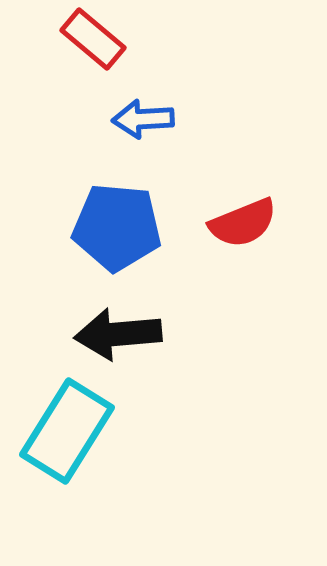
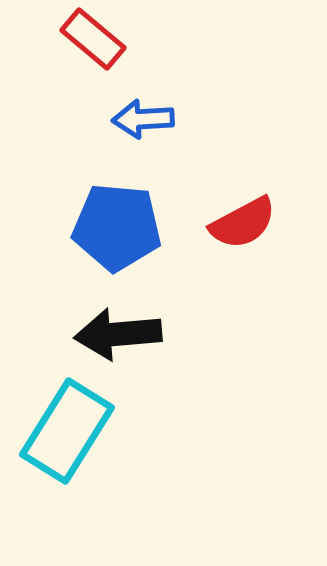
red semicircle: rotated 6 degrees counterclockwise
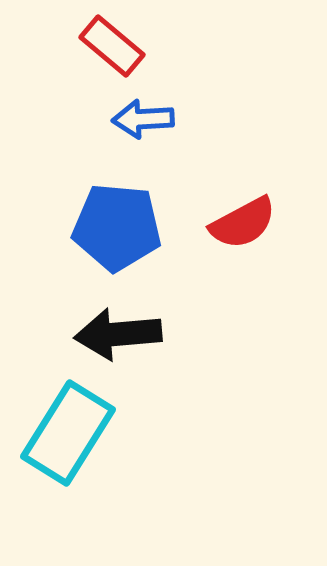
red rectangle: moved 19 px right, 7 px down
cyan rectangle: moved 1 px right, 2 px down
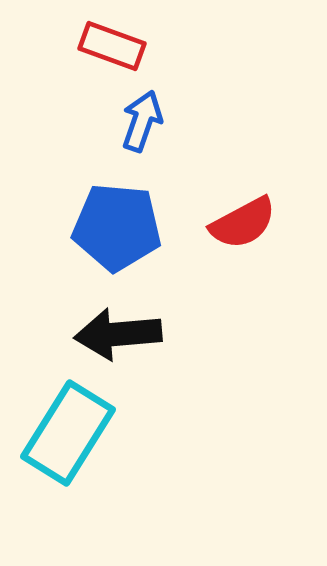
red rectangle: rotated 20 degrees counterclockwise
blue arrow: moved 1 px left, 2 px down; rotated 112 degrees clockwise
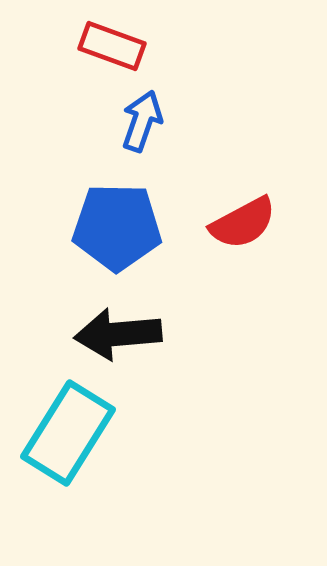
blue pentagon: rotated 4 degrees counterclockwise
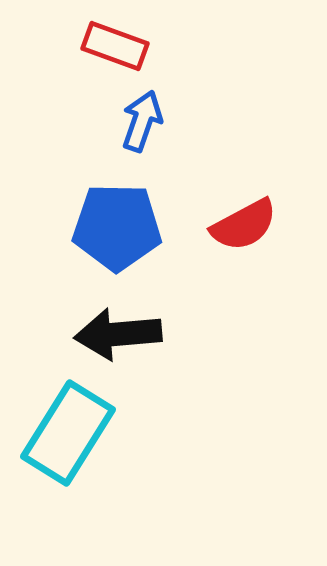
red rectangle: moved 3 px right
red semicircle: moved 1 px right, 2 px down
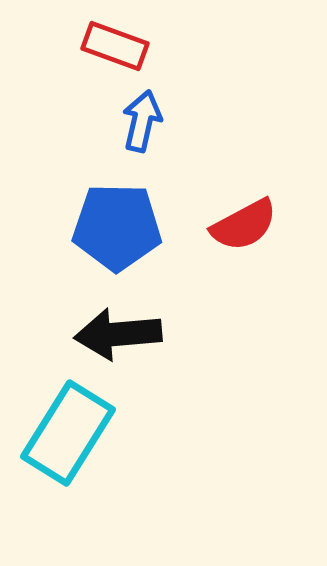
blue arrow: rotated 6 degrees counterclockwise
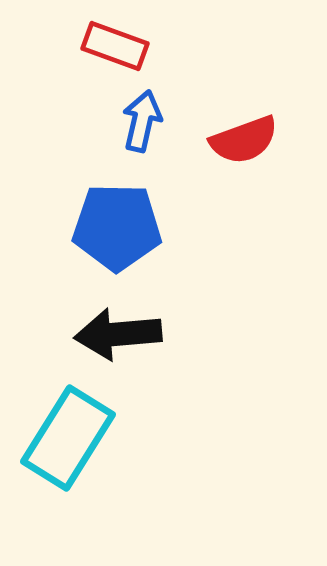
red semicircle: moved 85 px up; rotated 8 degrees clockwise
cyan rectangle: moved 5 px down
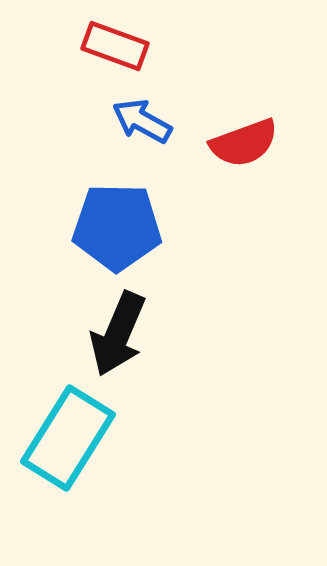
blue arrow: rotated 74 degrees counterclockwise
red semicircle: moved 3 px down
black arrow: rotated 62 degrees counterclockwise
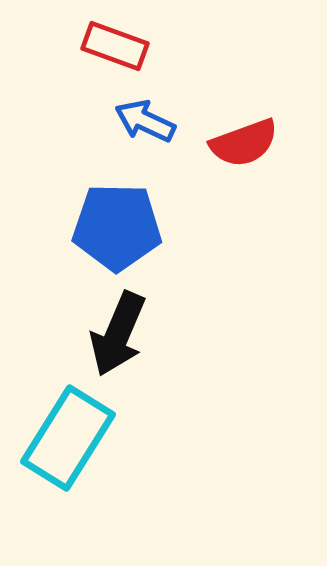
blue arrow: moved 3 px right; rotated 4 degrees counterclockwise
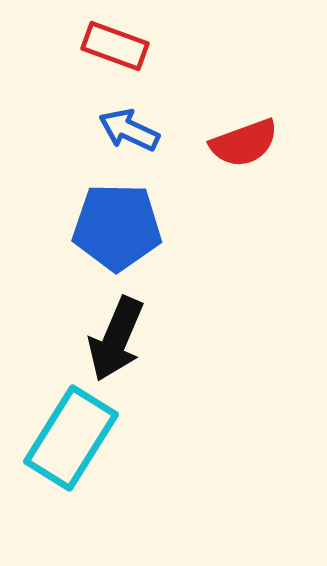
blue arrow: moved 16 px left, 9 px down
black arrow: moved 2 px left, 5 px down
cyan rectangle: moved 3 px right
